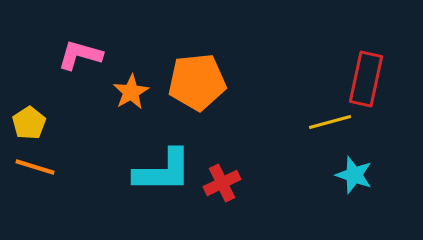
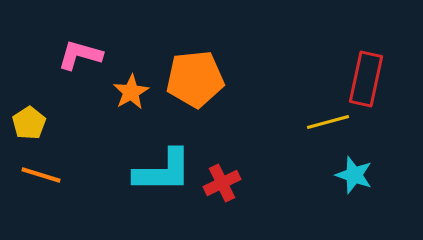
orange pentagon: moved 2 px left, 3 px up
yellow line: moved 2 px left
orange line: moved 6 px right, 8 px down
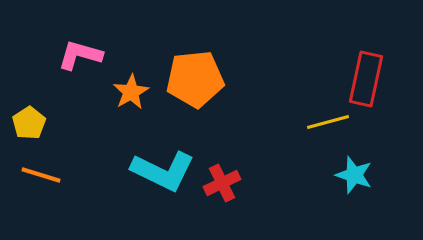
cyan L-shape: rotated 26 degrees clockwise
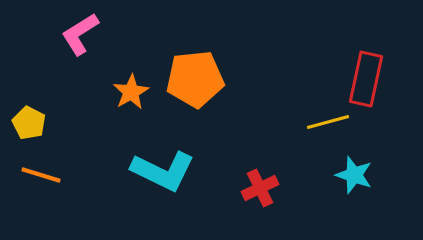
pink L-shape: moved 21 px up; rotated 48 degrees counterclockwise
yellow pentagon: rotated 12 degrees counterclockwise
red cross: moved 38 px right, 5 px down
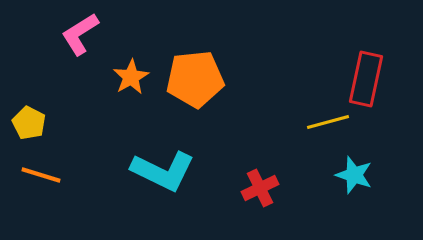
orange star: moved 15 px up
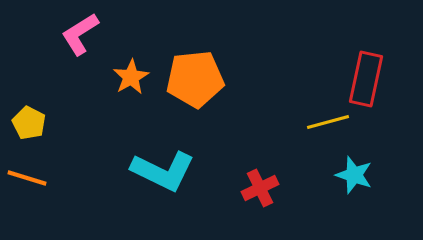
orange line: moved 14 px left, 3 px down
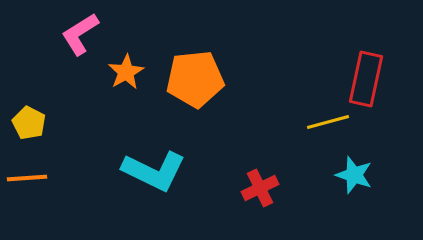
orange star: moved 5 px left, 5 px up
cyan L-shape: moved 9 px left
orange line: rotated 21 degrees counterclockwise
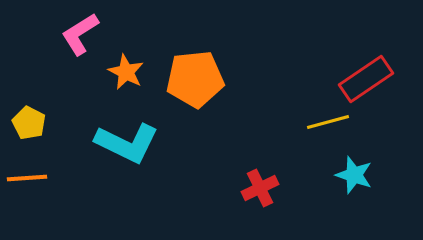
orange star: rotated 15 degrees counterclockwise
red rectangle: rotated 44 degrees clockwise
cyan L-shape: moved 27 px left, 28 px up
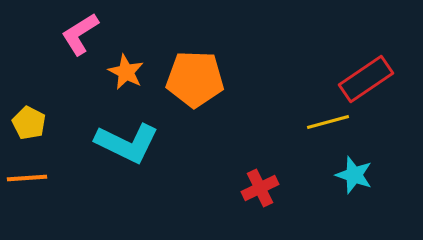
orange pentagon: rotated 8 degrees clockwise
